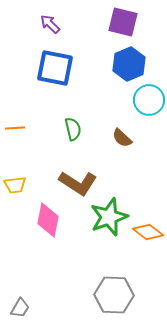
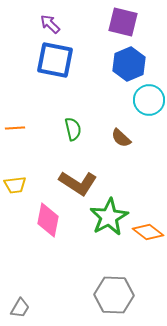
blue square: moved 8 px up
brown semicircle: moved 1 px left
green star: rotated 9 degrees counterclockwise
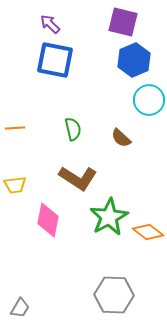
blue hexagon: moved 5 px right, 4 px up
brown L-shape: moved 5 px up
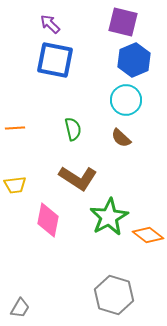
cyan circle: moved 23 px left
orange diamond: moved 3 px down
gray hexagon: rotated 15 degrees clockwise
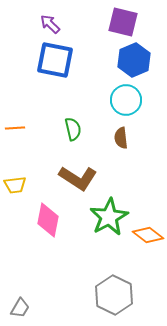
brown semicircle: rotated 40 degrees clockwise
gray hexagon: rotated 9 degrees clockwise
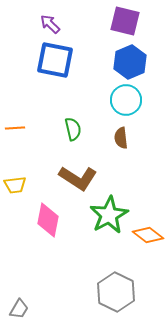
purple square: moved 2 px right, 1 px up
blue hexagon: moved 4 px left, 2 px down
green star: moved 2 px up
gray hexagon: moved 2 px right, 3 px up
gray trapezoid: moved 1 px left, 1 px down
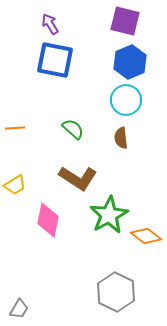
purple arrow: rotated 15 degrees clockwise
green semicircle: rotated 35 degrees counterclockwise
yellow trapezoid: rotated 25 degrees counterclockwise
orange diamond: moved 2 px left, 1 px down
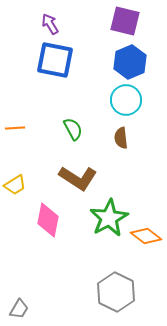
green semicircle: rotated 20 degrees clockwise
green star: moved 3 px down
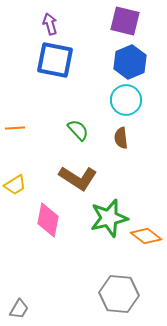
purple arrow: rotated 15 degrees clockwise
green semicircle: moved 5 px right, 1 px down; rotated 15 degrees counterclockwise
green star: rotated 15 degrees clockwise
gray hexagon: moved 3 px right, 2 px down; rotated 21 degrees counterclockwise
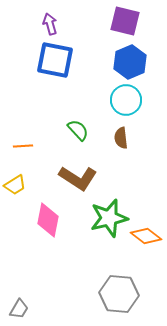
orange line: moved 8 px right, 18 px down
